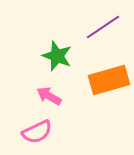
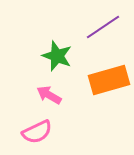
pink arrow: moved 1 px up
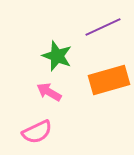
purple line: rotated 9 degrees clockwise
pink arrow: moved 3 px up
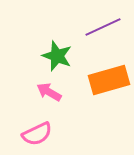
pink semicircle: moved 2 px down
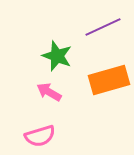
pink semicircle: moved 3 px right, 2 px down; rotated 8 degrees clockwise
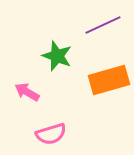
purple line: moved 2 px up
pink arrow: moved 22 px left
pink semicircle: moved 11 px right, 2 px up
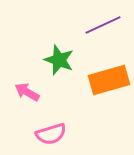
green star: moved 2 px right, 4 px down
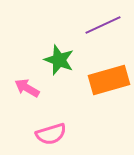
pink arrow: moved 4 px up
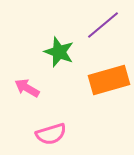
purple line: rotated 15 degrees counterclockwise
green star: moved 8 px up
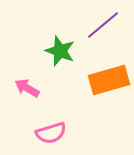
green star: moved 1 px right, 1 px up
pink semicircle: moved 1 px up
